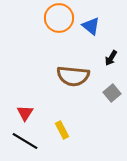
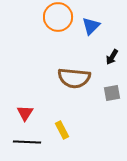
orange circle: moved 1 px left, 1 px up
blue triangle: rotated 36 degrees clockwise
black arrow: moved 1 px right, 1 px up
brown semicircle: moved 1 px right, 2 px down
gray square: rotated 30 degrees clockwise
black line: moved 2 px right, 1 px down; rotated 28 degrees counterclockwise
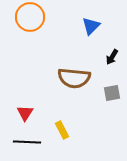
orange circle: moved 28 px left
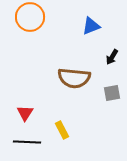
blue triangle: rotated 24 degrees clockwise
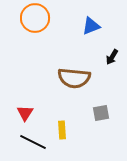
orange circle: moved 5 px right, 1 px down
gray square: moved 11 px left, 20 px down
yellow rectangle: rotated 24 degrees clockwise
black line: moved 6 px right; rotated 24 degrees clockwise
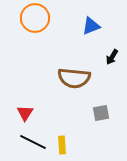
yellow rectangle: moved 15 px down
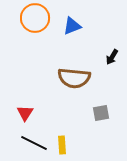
blue triangle: moved 19 px left
black line: moved 1 px right, 1 px down
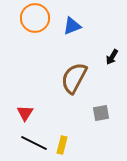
brown semicircle: rotated 112 degrees clockwise
yellow rectangle: rotated 18 degrees clockwise
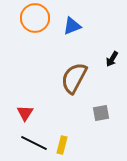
black arrow: moved 2 px down
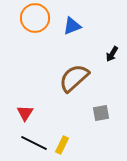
black arrow: moved 5 px up
brown semicircle: rotated 20 degrees clockwise
yellow rectangle: rotated 12 degrees clockwise
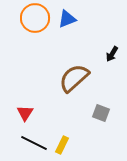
blue triangle: moved 5 px left, 7 px up
gray square: rotated 30 degrees clockwise
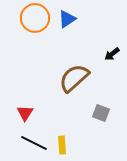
blue triangle: rotated 12 degrees counterclockwise
black arrow: rotated 21 degrees clockwise
yellow rectangle: rotated 30 degrees counterclockwise
